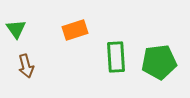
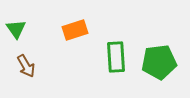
brown arrow: rotated 15 degrees counterclockwise
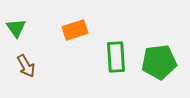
green triangle: moved 1 px up
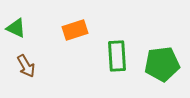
green triangle: rotated 30 degrees counterclockwise
green rectangle: moved 1 px right, 1 px up
green pentagon: moved 3 px right, 2 px down
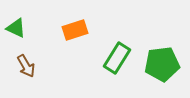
green rectangle: moved 2 px down; rotated 36 degrees clockwise
